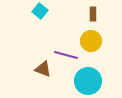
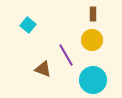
cyan square: moved 12 px left, 14 px down
yellow circle: moved 1 px right, 1 px up
purple line: rotated 45 degrees clockwise
cyan circle: moved 5 px right, 1 px up
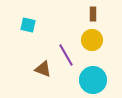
cyan square: rotated 28 degrees counterclockwise
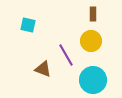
yellow circle: moved 1 px left, 1 px down
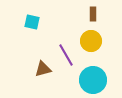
cyan square: moved 4 px right, 3 px up
brown triangle: rotated 36 degrees counterclockwise
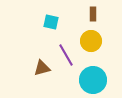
cyan square: moved 19 px right
brown triangle: moved 1 px left, 1 px up
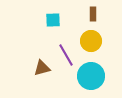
cyan square: moved 2 px right, 2 px up; rotated 14 degrees counterclockwise
cyan circle: moved 2 px left, 4 px up
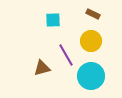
brown rectangle: rotated 64 degrees counterclockwise
